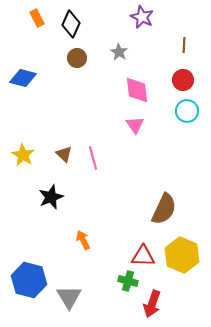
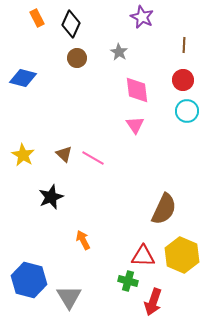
pink line: rotated 45 degrees counterclockwise
red arrow: moved 1 px right, 2 px up
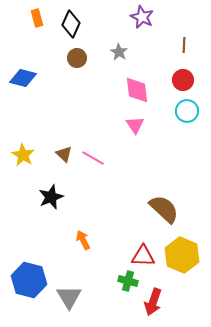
orange rectangle: rotated 12 degrees clockwise
brown semicircle: rotated 72 degrees counterclockwise
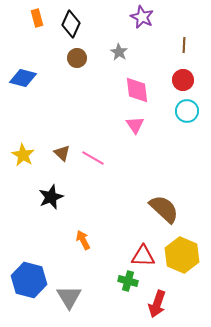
brown triangle: moved 2 px left, 1 px up
red arrow: moved 4 px right, 2 px down
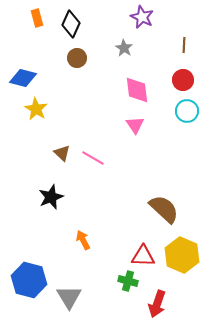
gray star: moved 5 px right, 4 px up
yellow star: moved 13 px right, 46 px up
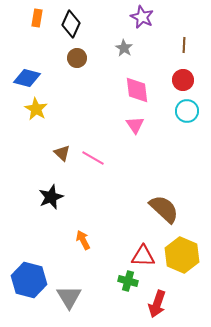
orange rectangle: rotated 24 degrees clockwise
blue diamond: moved 4 px right
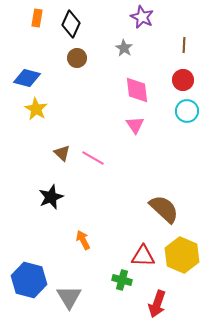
green cross: moved 6 px left, 1 px up
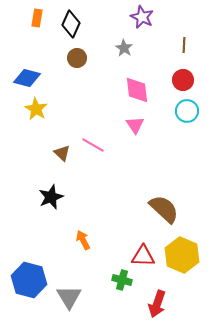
pink line: moved 13 px up
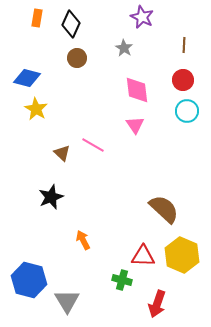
gray triangle: moved 2 px left, 4 px down
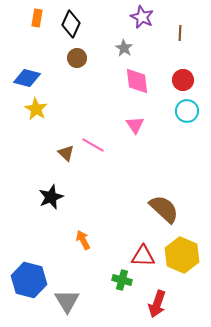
brown line: moved 4 px left, 12 px up
pink diamond: moved 9 px up
brown triangle: moved 4 px right
